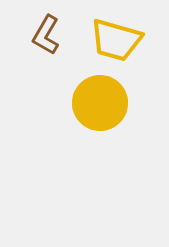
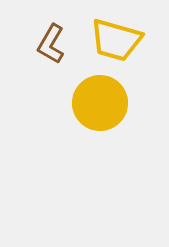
brown L-shape: moved 5 px right, 9 px down
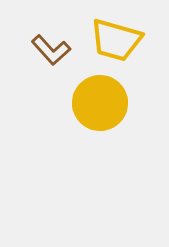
brown L-shape: moved 6 px down; rotated 72 degrees counterclockwise
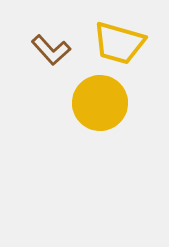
yellow trapezoid: moved 3 px right, 3 px down
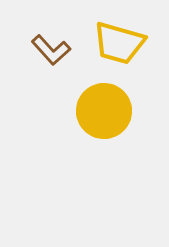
yellow circle: moved 4 px right, 8 px down
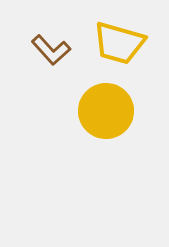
yellow circle: moved 2 px right
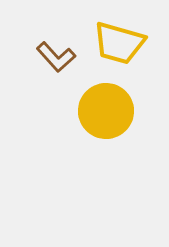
brown L-shape: moved 5 px right, 7 px down
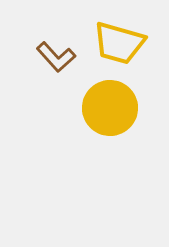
yellow circle: moved 4 px right, 3 px up
